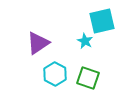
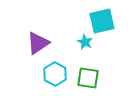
cyan star: moved 1 px down
green square: rotated 10 degrees counterclockwise
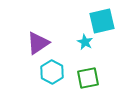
cyan hexagon: moved 3 px left, 2 px up
green square: rotated 20 degrees counterclockwise
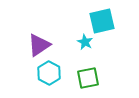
purple triangle: moved 1 px right, 2 px down
cyan hexagon: moved 3 px left, 1 px down
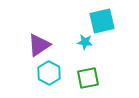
cyan star: rotated 21 degrees counterclockwise
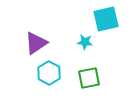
cyan square: moved 4 px right, 2 px up
purple triangle: moved 3 px left, 2 px up
green square: moved 1 px right
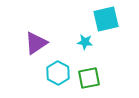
cyan hexagon: moved 9 px right
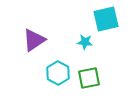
purple triangle: moved 2 px left, 3 px up
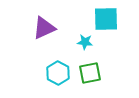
cyan square: rotated 12 degrees clockwise
purple triangle: moved 10 px right, 12 px up; rotated 10 degrees clockwise
green square: moved 1 px right, 5 px up
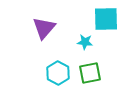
purple triangle: rotated 25 degrees counterclockwise
